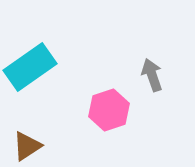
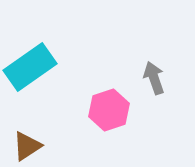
gray arrow: moved 2 px right, 3 px down
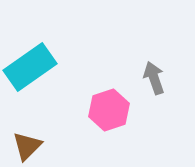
brown triangle: rotated 12 degrees counterclockwise
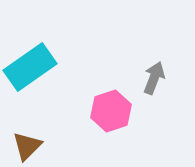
gray arrow: rotated 40 degrees clockwise
pink hexagon: moved 2 px right, 1 px down
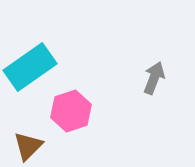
pink hexagon: moved 40 px left
brown triangle: moved 1 px right
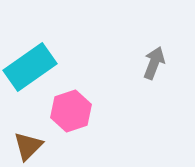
gray arrow: moved 15 px up
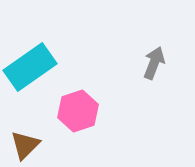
pink hexagon: moved 7 px right
brown triangle: moved 3 px left, 1 px up
